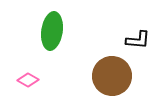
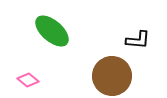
green ellipse: rotated 57 degrees counterclockwise
pink diamond: rotated 10 degrees clockwise
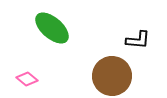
green ellipse: moved 3 px up
pink diamond: moved 1 px left, 1 px up
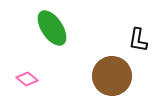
green ellipse: rotated 15 degrees clockwise
black L-shape: rotated 95 degrees clockwise
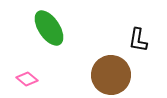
green ellipse: moved 3 px left
brown circle: moved 1 px left, 1 px up
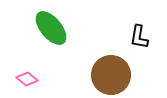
green ellipse: moved 2 px right; rotated 6 degrees counterclockwise
black L-shape: moved 1 px right, 3 px up
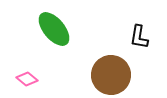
green ellipse: moved 3 px right, 1 px down
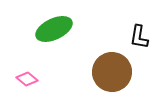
green ellipse: rotated 75 degrees counterclockwise
brown circle: moved 1 px right, 3 px up
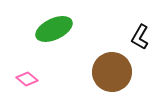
black L-shape: moved 1 px right; rotated 20 degrees clockwise
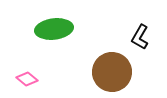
green ellipse: rotated 18 degrees clockwise
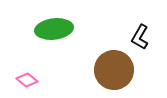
brown circle: moved 2 px right, 2 px up
pink diamond: moved 1 px down
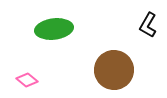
black L-shape: moved 8 px right, 12 px up
